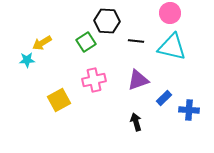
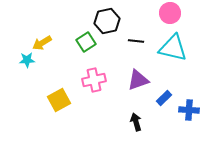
black hexagon: rotated 15 degrees counterclockwise
cyan triangle: moved 1 px right, 1 px down
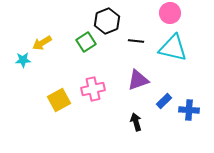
black hexagon: rotated 10 degrees counterclockwise
cyan star: moved 4 px left
pink cross: moved 1 px left, 9 px down
blue rectangle: moved 3 px down
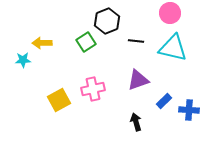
yellow arrow: rotated 30 degrees clockwise
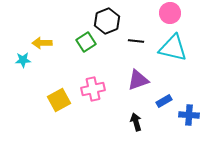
blue rectangle: rotated 14 degrees clockwise
blue cross: moved 5 px down
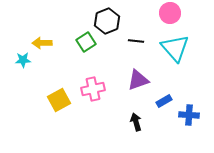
cyan triangle: moved 2 px right; rotated 36 degrees clockwise
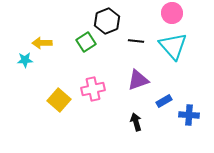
pink circle: moved 2 px right
cyan triangle: moved 2 px left, 2 px up
cyan star: moved 2 px right
yellow square: rotated 20 degrees counterclockwise
